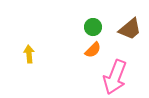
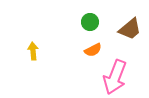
green circle: moved 3 px left, 5 px up
orange semicircle: rotated 18 degrees clockwise
yellow arrow: moved 4 px right, 3 px up
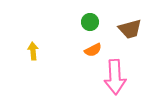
brown trapezoid: rotated 25 degrees clockwise
pink arrow: rotated 24 degrees counterclockwise
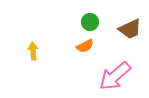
brown trapezoid: rotated 10 degrees counterclockwise
orange semicircle: moved 8 px left, 4 px up
pink arrow: moved 1 px up; rotated 52 degrees clockwise
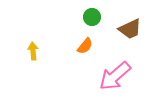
green circle: moved 2 px right, 5 px up
orange semicircle: rotated 24 degrees counterclockwise
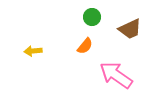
yellow arrow: rotated 90 degrees counterclockwise
pink arrow: moved 1 px right, 1 px up; rotated 76 degrees clockwise
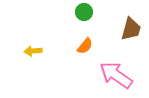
green circle: moved 8 px left, 5 px up
brown trapezoid: moved 1 px right; rotated 50 degrees counterclockwise
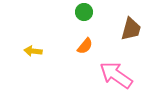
yellow arrow: rotated 12 degrees clockwise
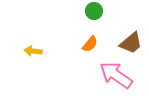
green circle: moved 10 px right, 1 px up
brown trapezoid: moved 14 px down; rotated 35 degrees clockwise
orange semicircle: moved 5 px right, 2 px up
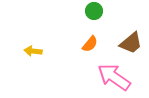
pink arrow: moved 2 px left, 2 px down
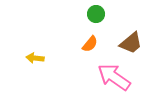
green circle: moved 2 px right, 3 px down
yellow arrow: moved 2 px right, 7 px down
